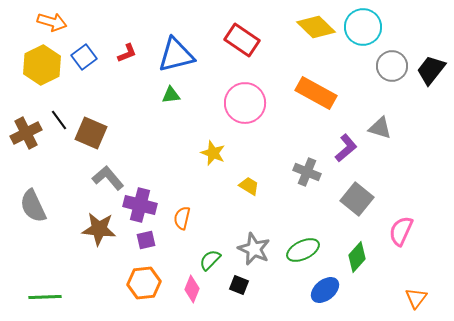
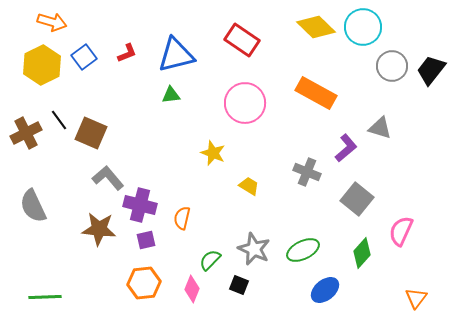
green diamond: moved 5 px right, 4 px up
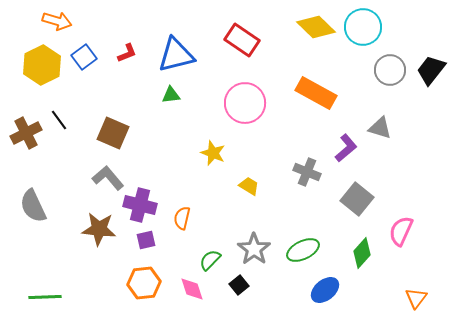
orange arrow: moved 5 px right, 1 px up
gray circle: moved 2 px left, 4 px down
brown square: moved 22 px right
gray star: rotated 12 degrees clockwise
black square: rotated 30 degrees clockwise
pink diamond: rotated 40 degrees counterclockwise
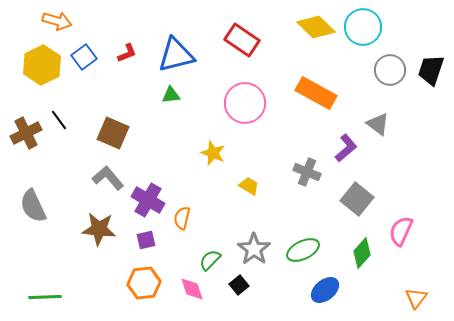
black trapezoid: rotated 20 degrees counterclockwise
gray triangle: moved 2 px left, 4 px up; rotated 20 degrees clockwise
purple cross: moved 8 px right, 5 px up; rotated 16 degrees clockwise
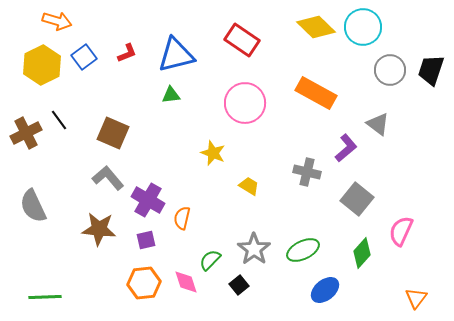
gray cross: rotated 8 degrees counterclockwise
pink diamond: moved 6 px left, 7 px up
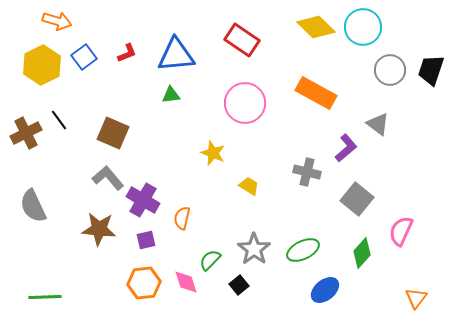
blue triangle: rotated 9 degrees clockwise
purple cross: moved 5 px left
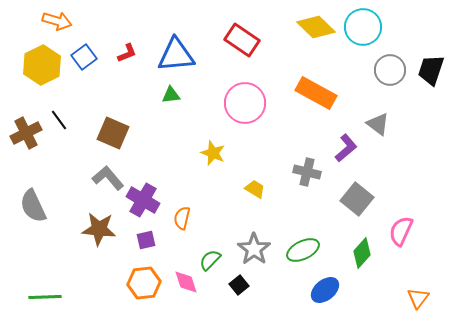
yellow trapezoid: moved 6 px right, 3 px down
orange triangle: moved 2 px right
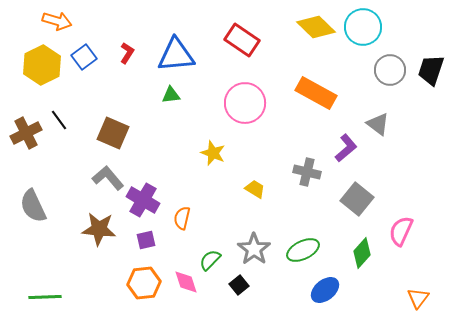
red L-shape: rotated 35 degrees counterclockwise
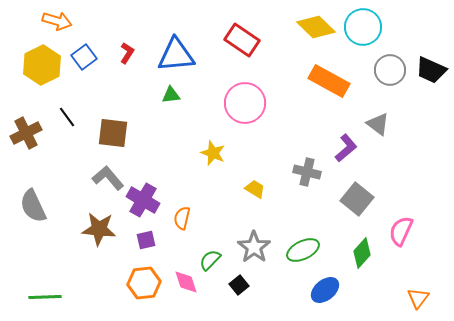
black trapezoid: rotated 84 degrees counterclockwise
orange rectangle: moved 13 px right, 12 px up
black line: moved 8 px right, 3 px up
brown square: rotated 16 degrees counterclockwise
gray star: moved 2 px up
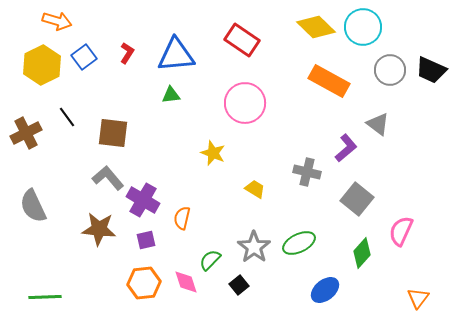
green ellipse: moved 4 px left, 7 px up
